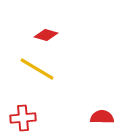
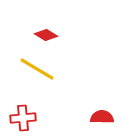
red diamond: rotated 15 degrees clockwise
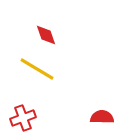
red diamond: rotated 40 degrees clockwise
red cross: rotated 15 degrees counterclockwise
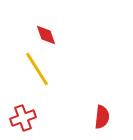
yellow line: rotated 27 degrees clockwise
red semicircle: rotated 95 degrees clockwise
